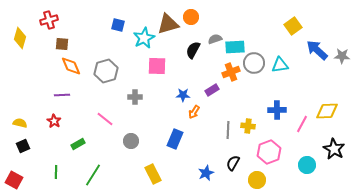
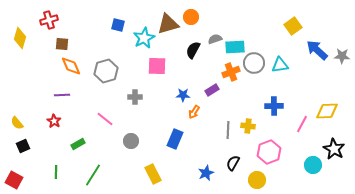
blue cross at (277, 110): moved 3 px left, 4 px up
yellow semicircle at (20, 123): moved 3 px left; rotated 144 degrees counterclockwise
cyan circle at (307, 165): moved 6 px right
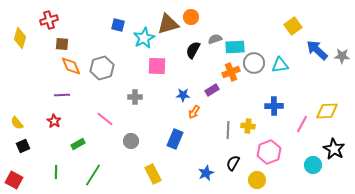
gray hexagon at (106, 71): moved 4 px left, 3 px up
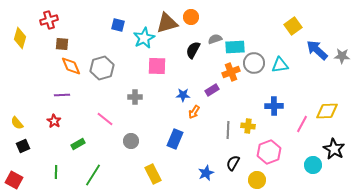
brown triangle at (168, 24): moved 1 px left, 1 px up
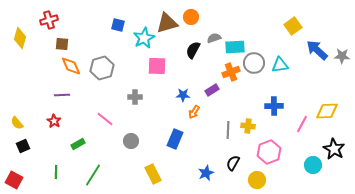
gray semicircle at (215, 39): moved 1 px left, 1 px up
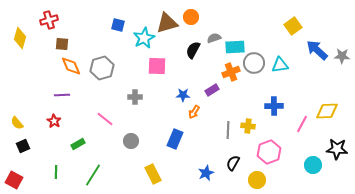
black star at (334, 149): moved 3 px right; rotated 25 degrees counterclockwise
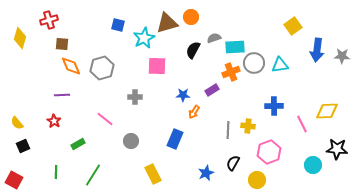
blue arrow at (317, 50): rotated 125 degrees counterclockwise
pink line at (302, 124): rotated 54 degrees counterclockwise
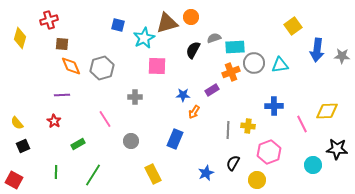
pink line at (105, 119): rotated 18 degrees clockwise
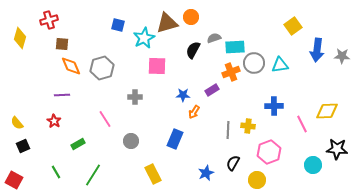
green line at (56, 172): rotated 32 degrees counterclockwise
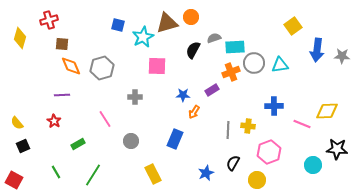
cyan star at (144, 38): moved 1 px left, 1 px up
pink line at (302, 124): rotated 42 degrees counterclockwise
